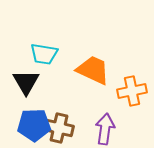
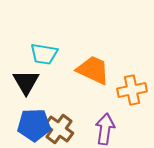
orange cross: moved 1 px up
brown cross: moved 1 px down; rotated 24 degrees clockwise
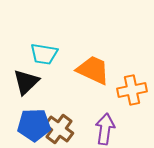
black triangle: rotated 16 degrees clockwise
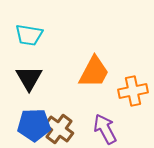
cyan trapezoid: moved 15 px left, 19 px up
orange trapezoid: moved 1 px right, 2 px down; rotated 93 degrees clockwise
black triangle: moved 3 px right, 4 px up; rotated 16 degrees counterclockwise
orange cross: moved 1 px right, 1 px down
purple arrow: rotated 36 degrees counterclockwise
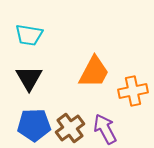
brown cross: moved 11 px right, 1 px up; rotated 16 degrees clockwise
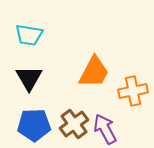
brown cross: moved 4 px right, 4 px up
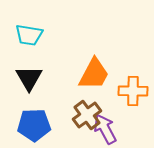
orange trapezoid: moved 2 px down
orange cross: rotated 12 degrees clockwise
brown cross: moved 13 px right, 9 px up
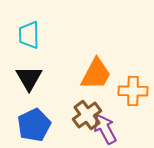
cyan trapezoid: rotated 80 degrees clockwise
orange trapezoid: moved 2 px right
blue pentagon: rotated 24 degrees counterclockwise
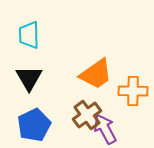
orange trapezoid: rotated 27 degrees clockwise
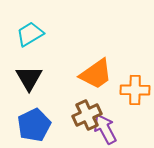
cyan trapezoid: moved 1 px right, 1 px up; rotated 60 degrees clockwise
orange cross: moved 2 px right, 1 px up
brown cross: rotated 12 degrees clockwise
